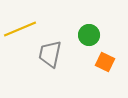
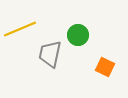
green circle: moved 11 px left
orange square: moved 5 px down
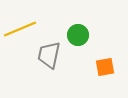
gray trapezoid: moved 1 px left, 1 px down
orange square: rotated 36 degrees counterclockwise
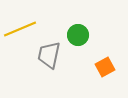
orange square: rotated 18 degrees counterclockwise
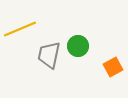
green circle: moved 11 px down
orange square: moved 8 px right
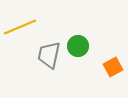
yellow line: moved 2 px up
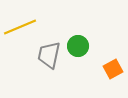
orange square: moved 2 px down
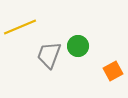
gray trapezoid: rotated 8 degrees clockwise
orange square: moved 2 px down
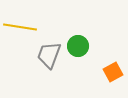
yellow line: rotated 32 degrees clockwise
orange square: moved 1 px down
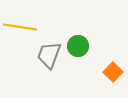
orange square: rotated 18 degrees counterclockwise
